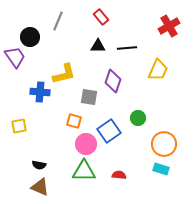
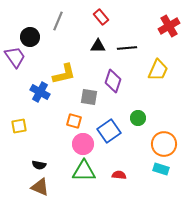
blue cross: rotated 24 degrees clockwise
pink circle: moved 3 px left
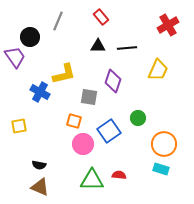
red cross: moved 1 px left, 1 px up
green triangle: moved 8 px right, 9 px down
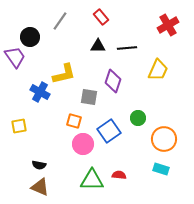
gray line: moved 2 px right; rotated 12 degrees clockwise
orange circle: moved 5 px up
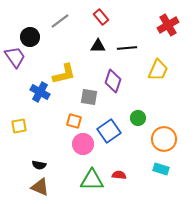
gray line: rotated 18 degrees clockwise
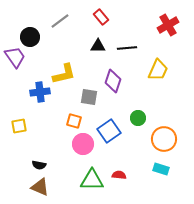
blue cross: rotated 36 degrees counterclockwise
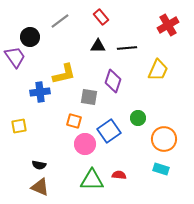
pink circle: moved 2 px right
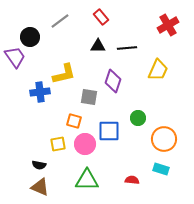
yellow square: moved 39 px right, 18 px down
blue square: rotated 35 degrees clockwise
red semicircle: moved 13 px right, 5 px down
green triangle: moved 5 px left
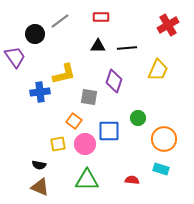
red rectangle: rotated 49 degrees counterclockwise
black circle: moved 5 px right, 3 px up
purple diamond: moved 1 px right
orange square: rotated 21 degrees clockwise
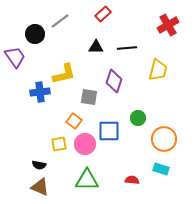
red rectangle: moved 2 px right, 3 px up; rotated 42 degrees counterclockwise
black triangle: moved 2 px left, 1 px down
yellow trapezoid: rotated 10 degrees counterclockwise
yellow square: moved 1 px right
